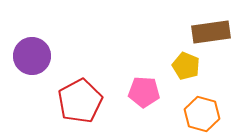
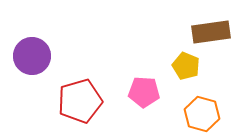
red pentagon: rotated 12 degrees clockwise
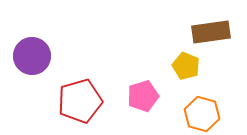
pink pentagon: moved 1 px left, 4 px down; rotated 20 degrees counterclockwise
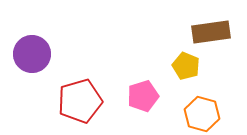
purple circle: moved 2 px up
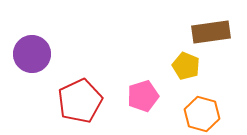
red pentagon: rotated 9 degrees counterclockwise
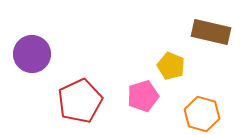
brown rectangle: rotated 21 degrees clockwise
yellow pentagon: moved 15 px left
